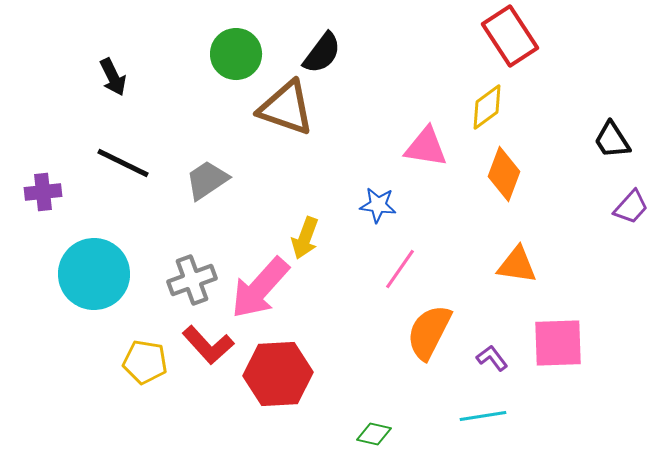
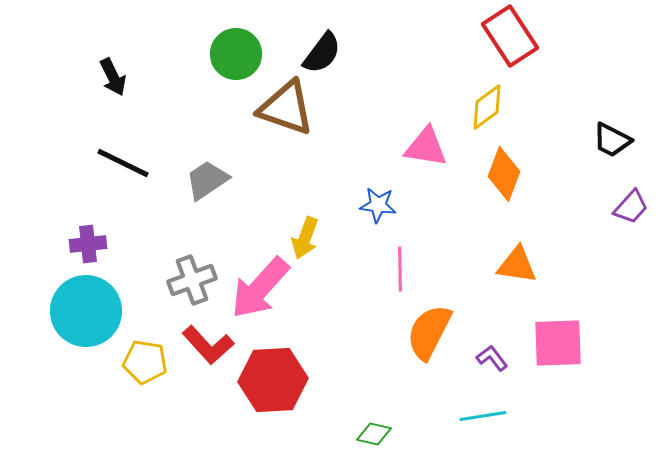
black trapezoid: rotated 30 degrees counterclockwise
purple cross: moved 45 px right, 52 px down
pink line: rotated 36 degrees counterclockwise
cyan circle: moved 8 px left, 37 px down
red hexagon: moved 5 px left, 6 px down
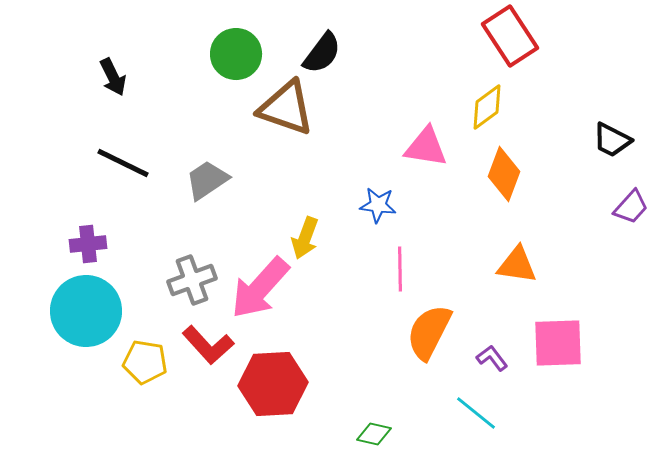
red hexagon: moved 4 px down
cyan line: moved 7 px left, 3 px up; rotated 48 degrees clockwise
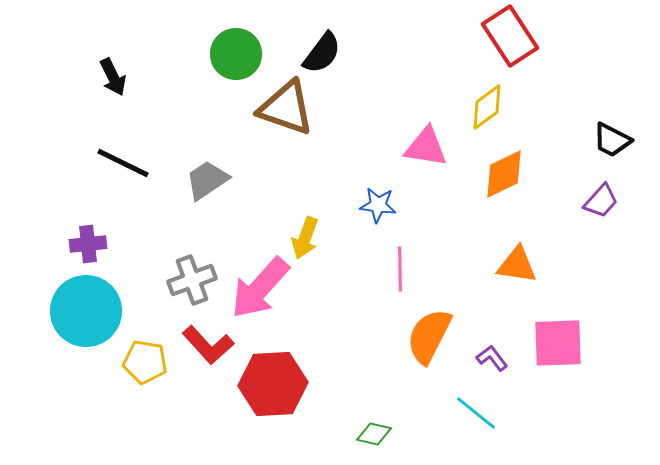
orange diamond: rotated 44 degrees clockwise
purple trapezoid: moved 30 px left, 6 px up
orange semicircle: moved 4 px down
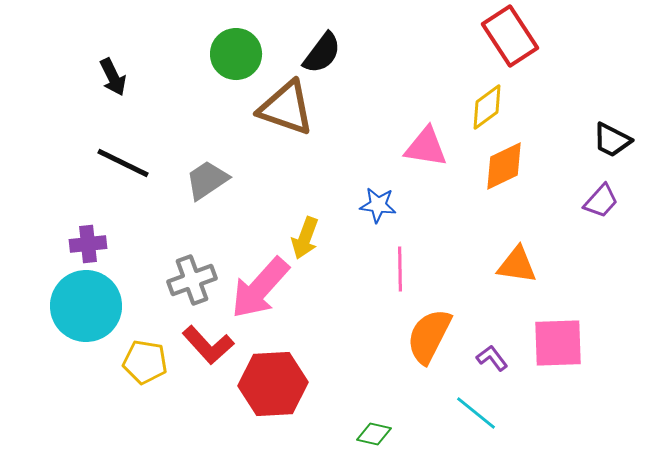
orange diamond: moved 8 px up
cyan circle: moved 5 px up
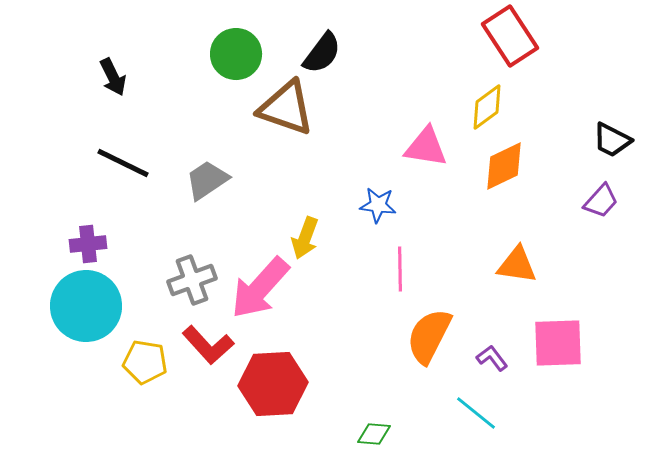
green diamond: rotated 8 degrees counterclockwise
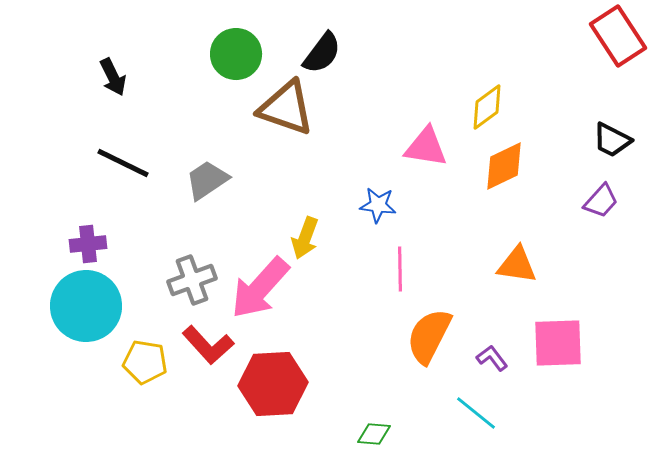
red rectangle: moved 108 px right
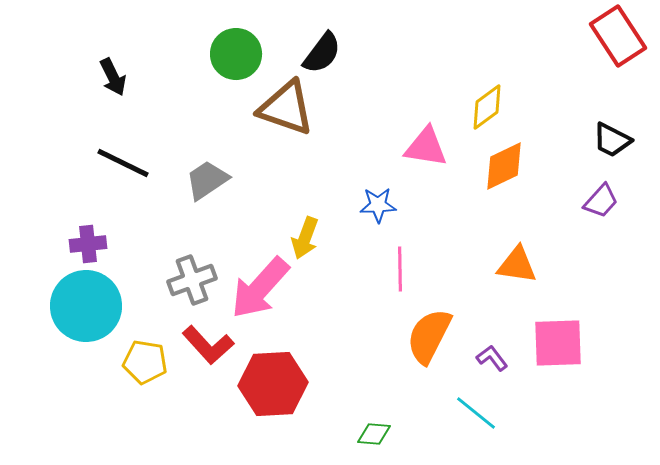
blue star: rotated 9 degrees counterclockwise
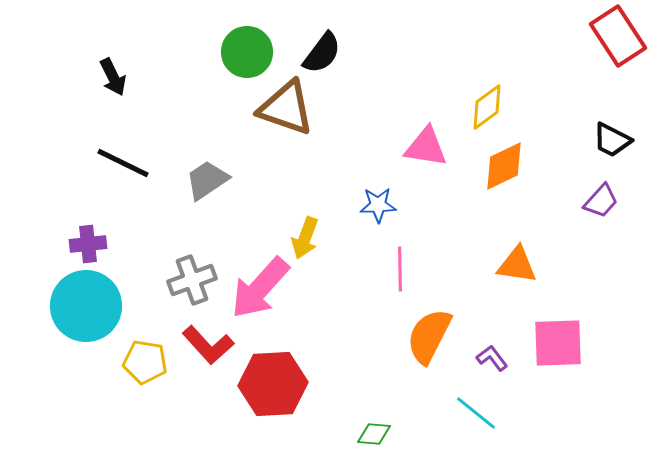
green circle: moved 11 px right, 2 px up
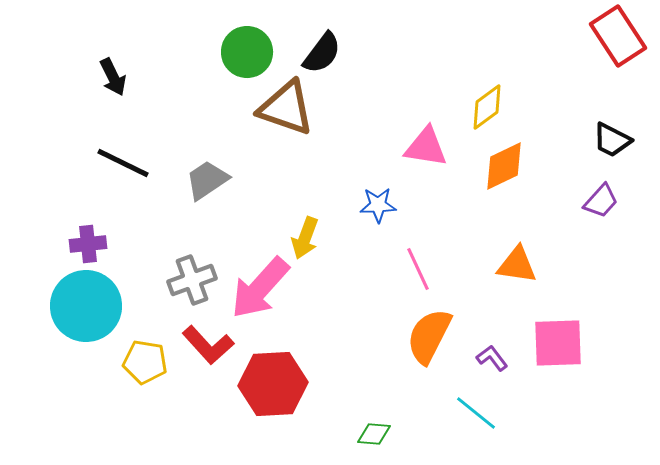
pink line: moved 18 px right; rotated 24 degrees counterclockwise
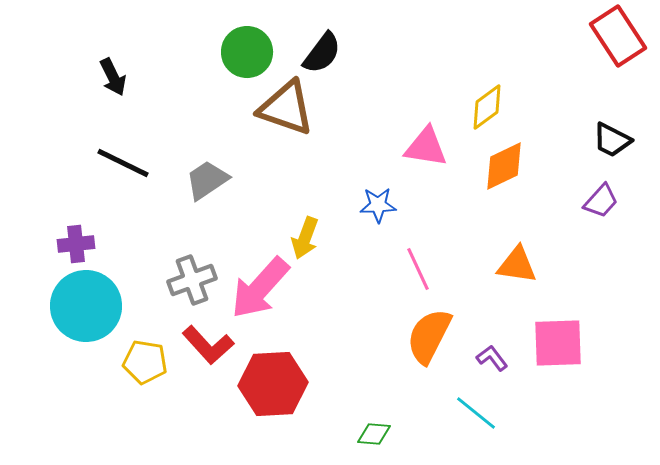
purple cross: moved 12 px left
